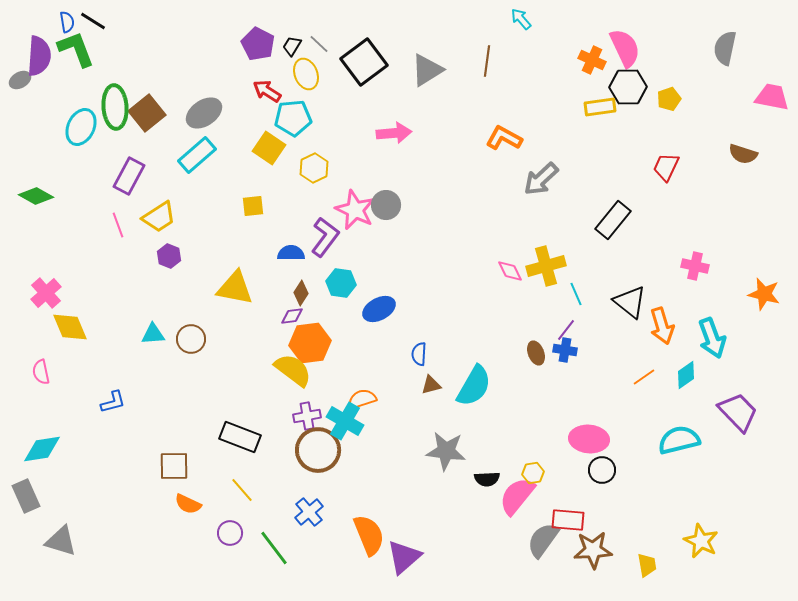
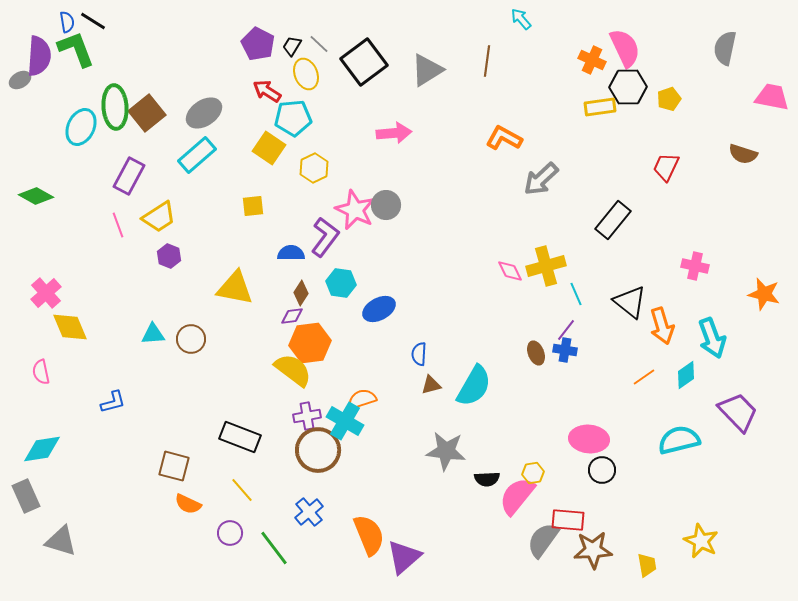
brown square at (174, 466): rotated 16 degrees clockwise
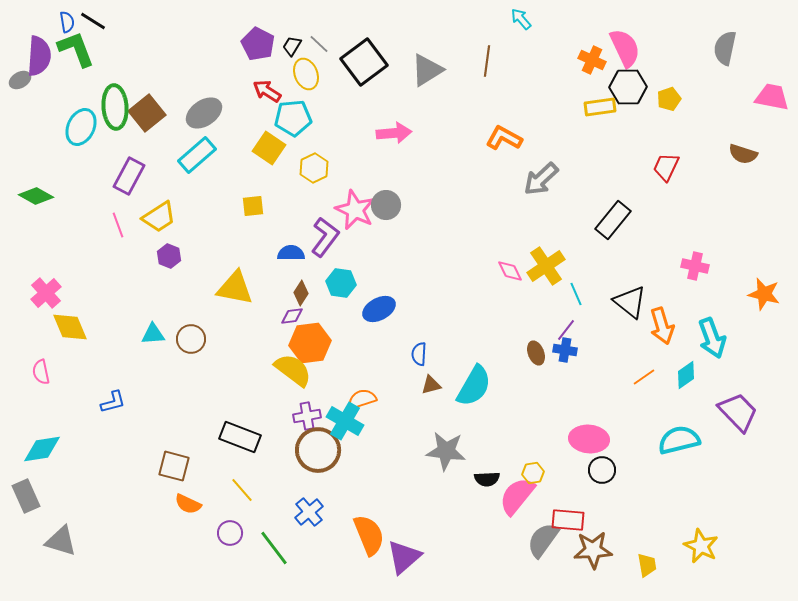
yellow cross at (546, 266): rotated 18 degrees counterclockwise
yellow star at (701, 541): moved 5 px down
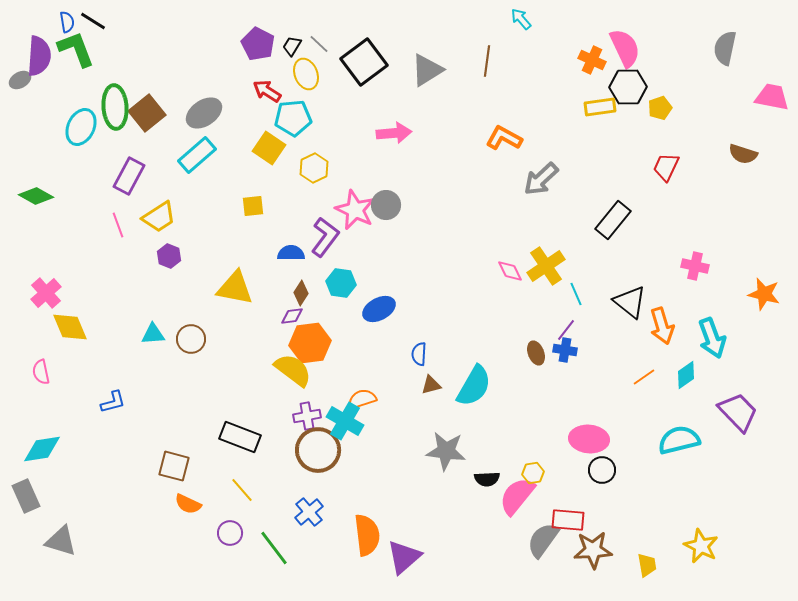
yellow pentagon at (669, 99): moved 9 px left, 9 px down
orange semicircle at (369, 535): moved 2 px left; rotated 15 degrees clockwise
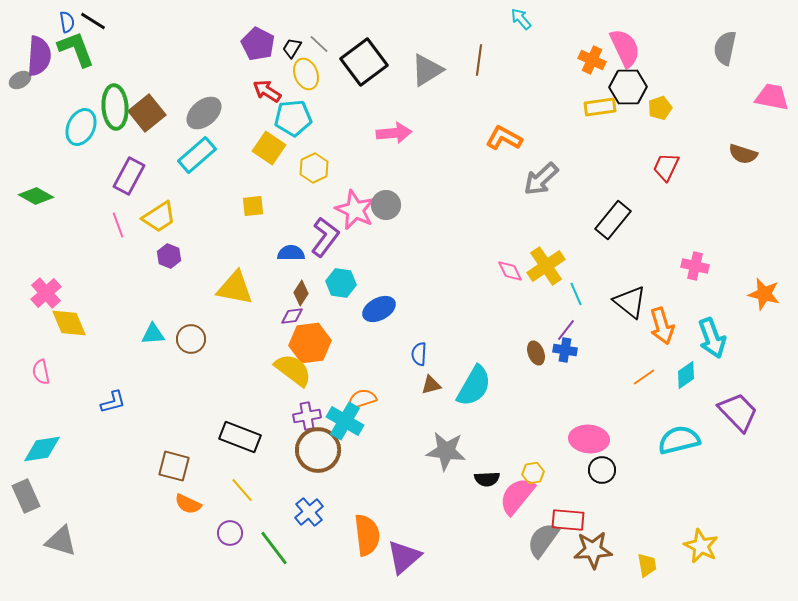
black trapezoid at (292, 46): moved 2 px down
brown line at (487, 61): moved 8 px left, 1 px up
gray ellipse at (204, 113): rotated 6 degrees counterclockwise
yellow diamond at (70, 327): moved 1 px left, 4 px up
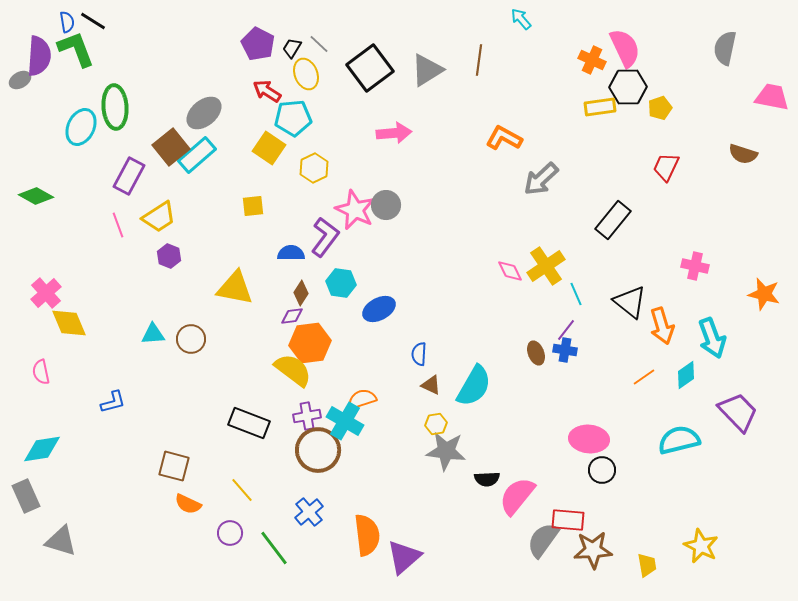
black square at (364, 62): moved 6 px right, 6 px down
brown square at (147, 113): moved 24 px right, 34 px down
brown triangle at (431, 385): rotated 40 degrees clockwise
black rectangle at (240, 437): moved 9 px right, 14 px up
yellow hexagon at (533, 473): moved 97 px left, 49 px up
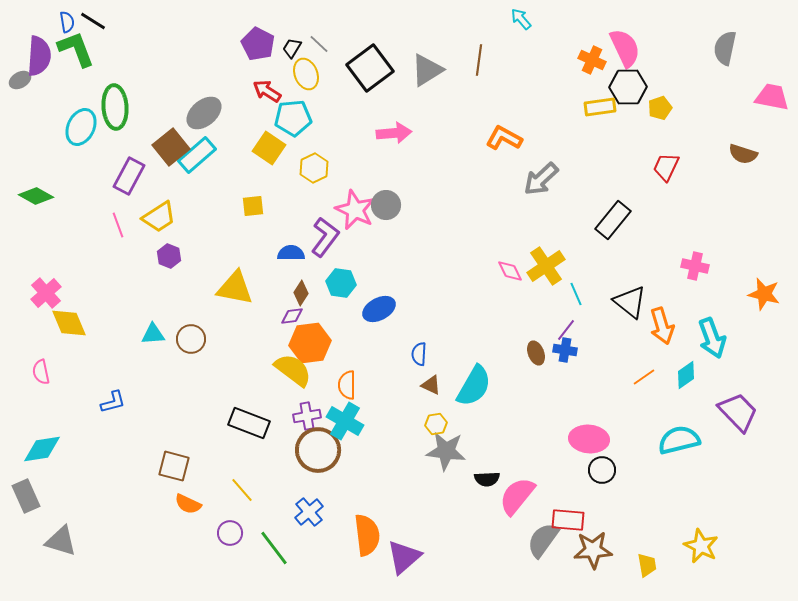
orange semicircle at (362, 399): moved 15 px left, 14 px up; rotated 72 degrees counterclockwise
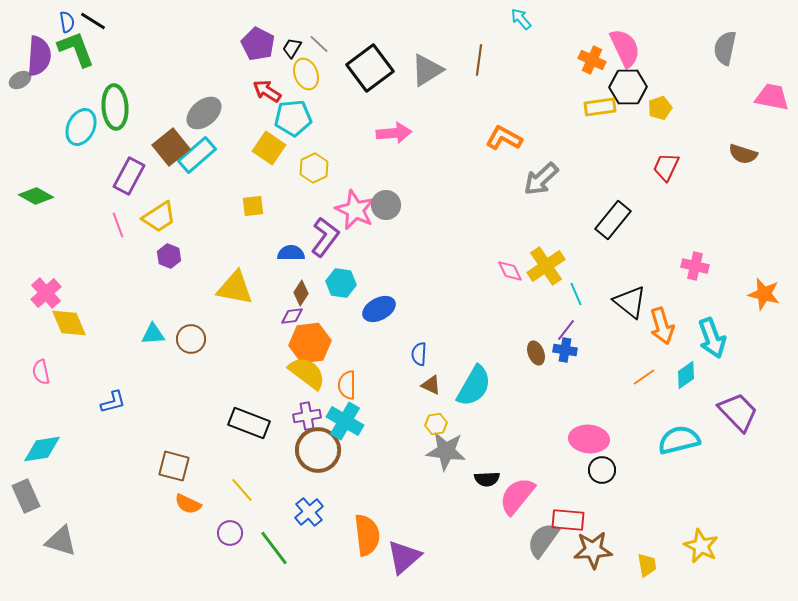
yellow semicircle at (293, 370): moved 14 px right, 3 px down
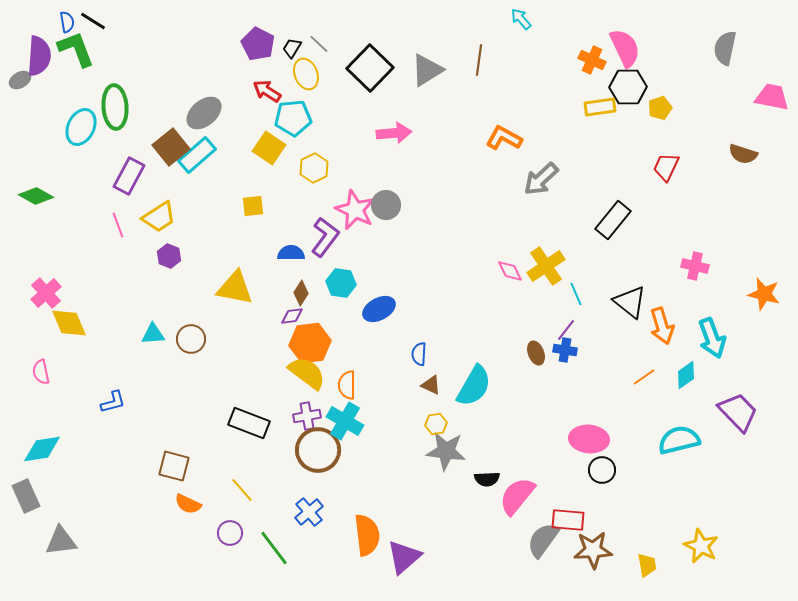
black square at (370, 68): rotated 9 degrees counterclockwise
gray triangle at (61, 541): rotated 24 degrees counterclockwise
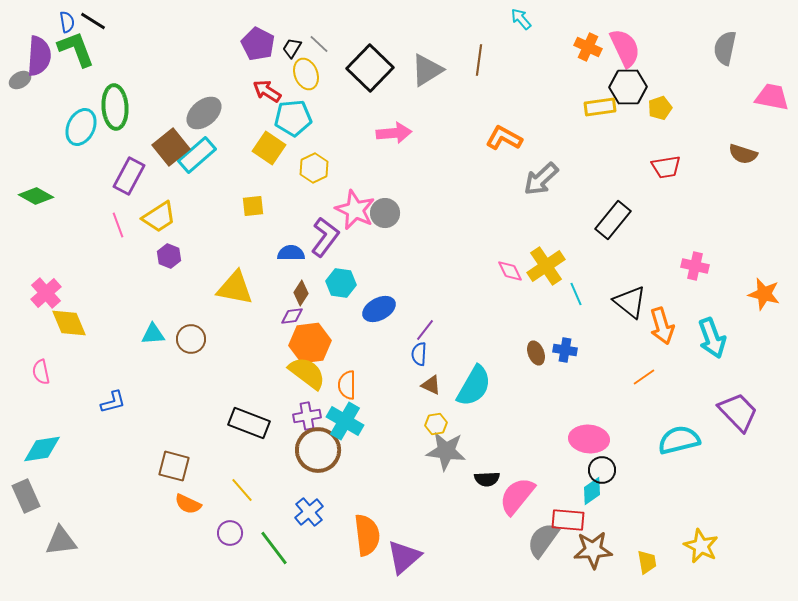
orange cross at (592, 60): moved 4 px left, 13 px up
red trapezoid at (666, 167): rotated 124 degrees counterclockwise
gray circle at (386, 205): moved 1 px left, 8 px down
purple line at (566, 330): moved 141 px left
cyan diamond at (686, 375): moved 94 px left, 116 px down
yellow trapezoid at (647, 565): moved 3 px up
